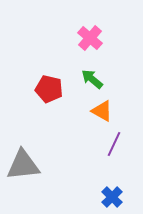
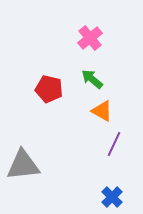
pink cross: rotated 10 degrees clockwise
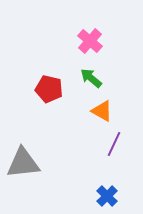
pink cross: moved 3 px down; rotated 10 degrees counterclockwise
green arrow: moved 1 px left, 1 px up
gray triangle: moved 2 px up
blue cross: moved 5 px left, 1 px up
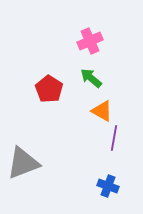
pink cross: rotated 25 degrees clockwise
red pentagon: rotated 20 degrees clockwise
purple line: moved 6 px up; rotated 15 degrees counterclockwise
gray triangle: rotated 15 degrees counterclockwise
blue cross: moved 1 px right, 10 px up; rotated 25 degrees counterclockwise
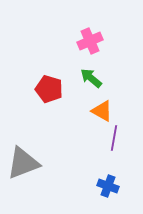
red pentagon: rotated 16 degrees counterclockwise
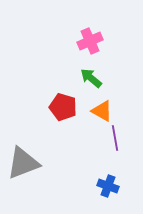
red pentagon: moved 14 px right, 18 px down
purple line: moved 1 px right; rotated 20 degrees counterclockwise
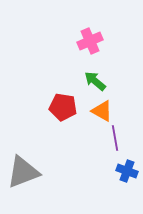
green arrow: moved 4 px right, 3 px down
red pentagon: rotated 8 degrees counterclockwise
gray triangle: moved 9 px down
blue cross: moved 19 px right, 15 px up
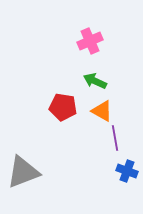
green arrow: rotated 15 degrees counterclockwise
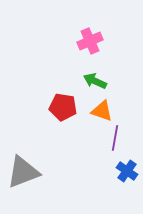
orange triangle: rotated 10 degrees counterclockwise
purple line: rotated 20 degrees clockwise
blue cross: rotated 15 degrees clockwise
